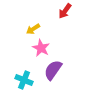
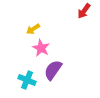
red arrow: moved 19 px right
cyan cross: moved 3 px right
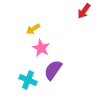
cyan cross: moved 1 px right
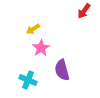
pink star: rotated 12 degrees clockwise
purple semicircle: moved 9 px right; rotated 50 degrees counterclockwise
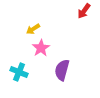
purple semicircle: rotated 30 degrees clockwise
cyan cross: moved 9 px left, 8 px up
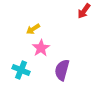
cyan cross: moved 2 px right, 2 px up
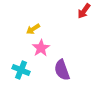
purple semicircle: rotated 35 degrees counterclockwise
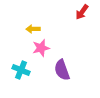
red arrow: moved 2 px left, 1 px down
yellow arrow: rotated 32 degrees clockwise
pink star: rotated 18 degrees clockwise
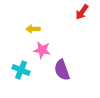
pink star: moved 1 px right, 2 px down; rotated 24 degrees clockwise
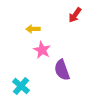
red arrow: moved 7 px left, 3 px down
pink star: rotated 18 degrees clockwise
cyan cross: moved 16 px down; rotated 18 degrees clockwise
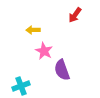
yellow arrow: moved 1 px down
pink star: moved 2 px right, 1 px down
cyan cross: rotated 30 degrees clockwise
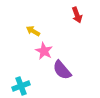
red arrow: moved 2 px right; rotated 56 degrees counterclockwise
yellow arrow: moved 1 px down; rotated 32 degrees clockwise
purple semicircle: rotated 20 degrees counterclockwise
